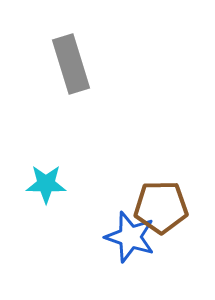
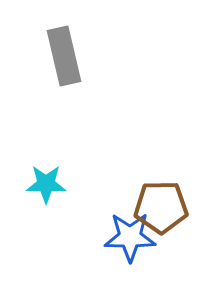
gray rectangle: moved 7 px left, 8 px up; rotated 4 degrees clockwise
blue star: rotated 18 degrees counterclockwise
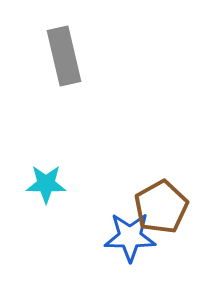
brown pentagon: rotated 28 degrees counterclockwise
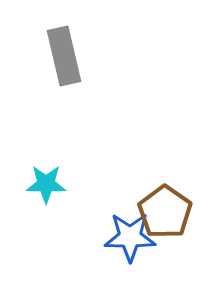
brown pentagon: moved 4 px right, 5 px down; rotated 8 degrees counterclockwise
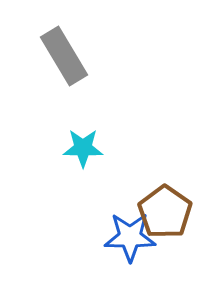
gray rectangle: rotated 18 degrees counterclockwise
cyan star: moved 37 px right, 36 px up
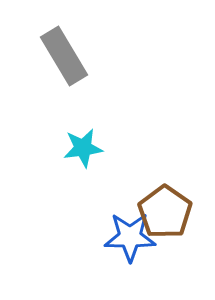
cyan star: rotated 9 degrees counterclockwise
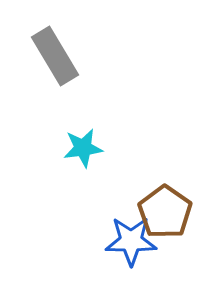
gray rectangle: moved 9 px left
blue star: moved 1 px right, 4 px down
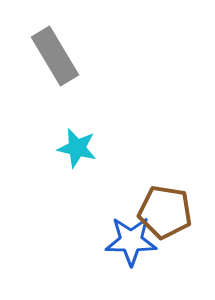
cyan star: moved 6 px left; rotated 21 degrees clockwise
brown pentagon: rotated 26 degrees counterclockwise
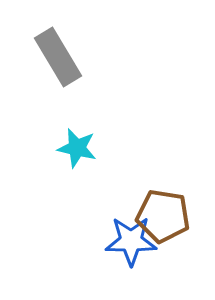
gray rectangle: moved 3 px right, 1 px down
brown pentagon: moved 2 px left, 4 px down
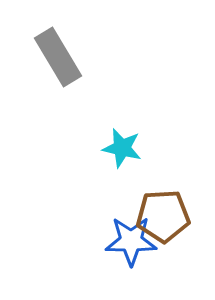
cyan star: moved 45 px right
brown pentagon: rotated 12 degrees counterclockwise
